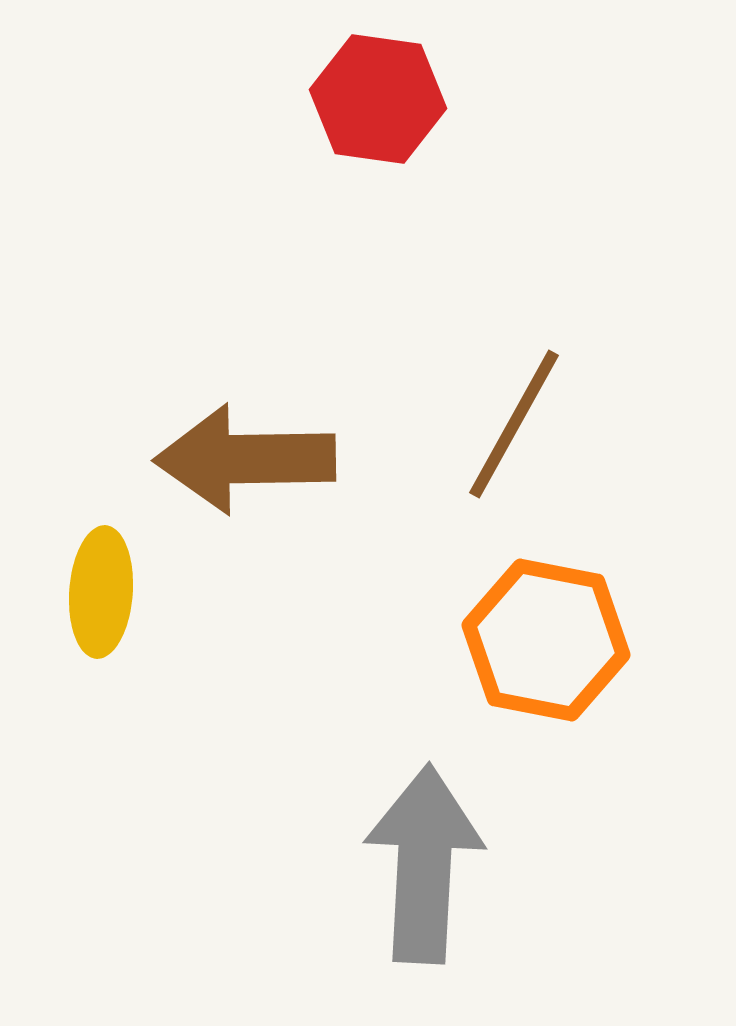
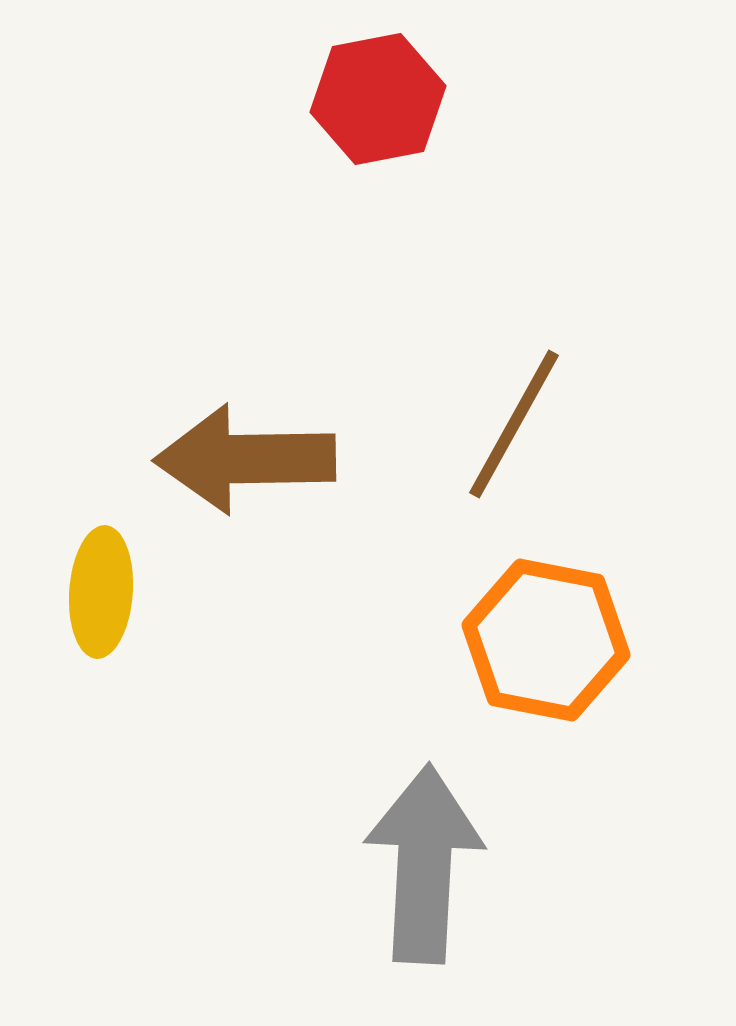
red hexagon: rotated 19 degrees counterclockwise
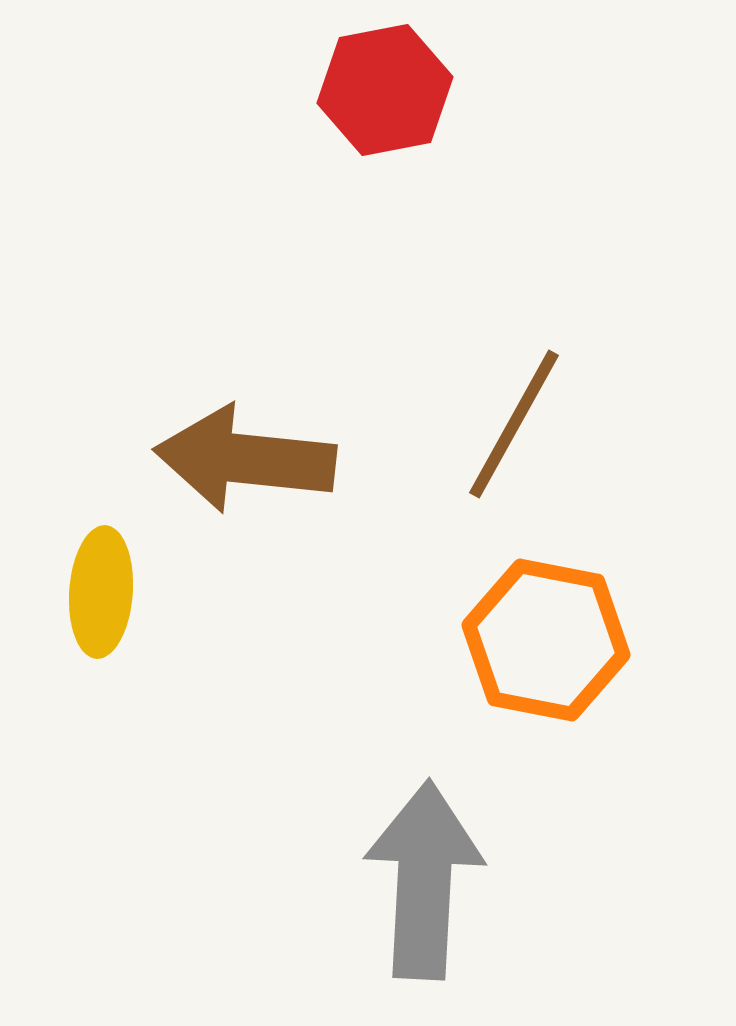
red hexagon: moved 7 px right, 9 px up
brown arrow: rotated 7 degrees clockwise
gray arrow: moved 16 px down
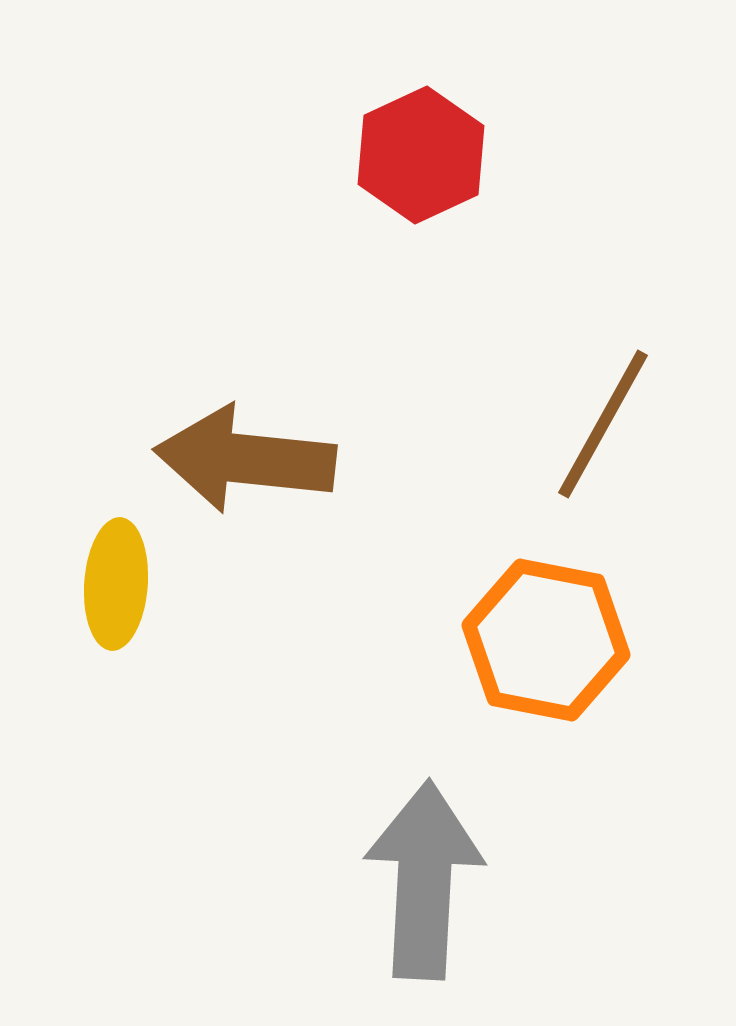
red hexagon: moved 36 px right, 65 px down; rotated 14 degrees counterclockwise
brown line: moved 89 px right
yellow ellipse: moved 15 px right, 8 px up
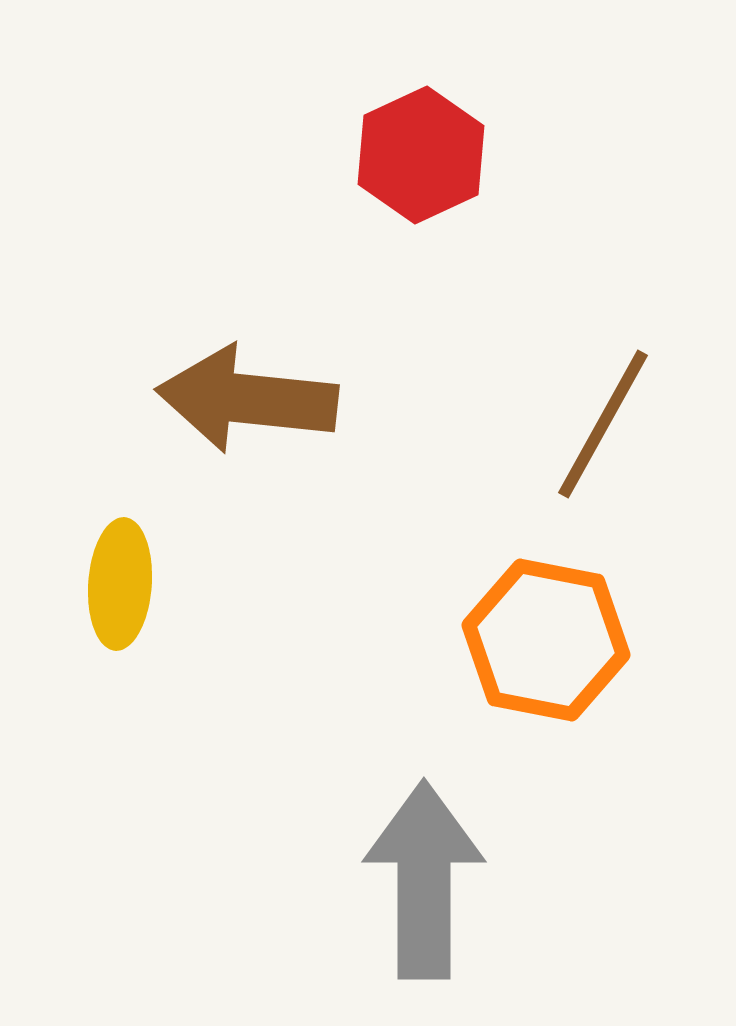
brown arrow: moved 2 px right, 60 px up
yellow ellipse: moved 4 px right
gray arrow: rotated 3 degrees counterclockwise
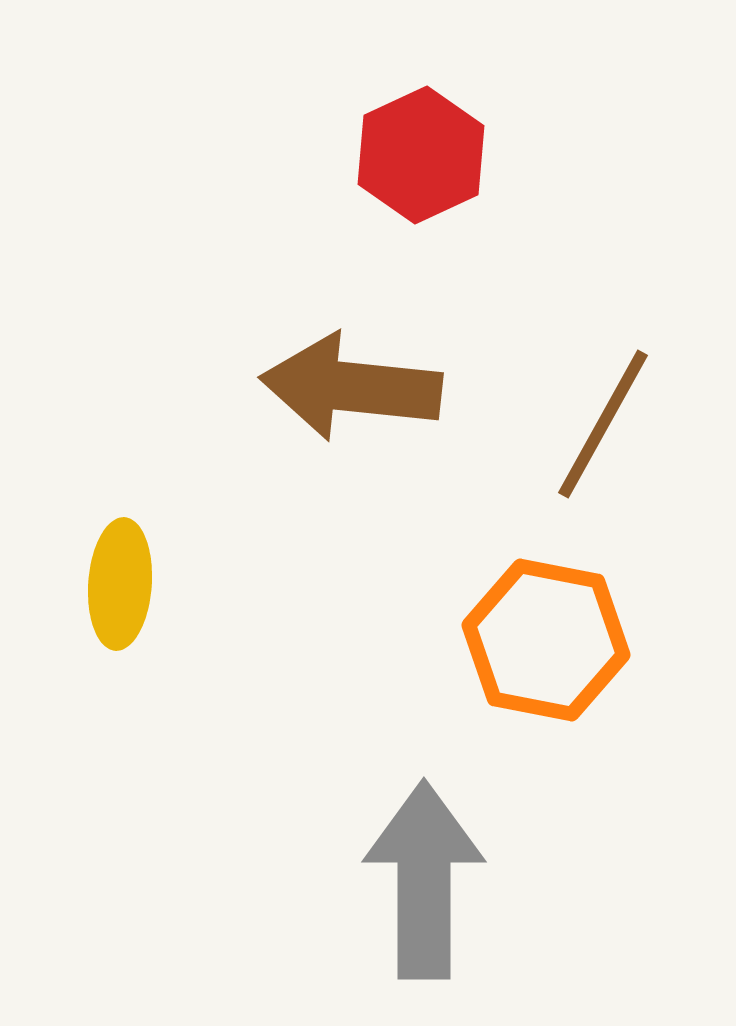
brown arrow: moved 104 px right, 12 px up
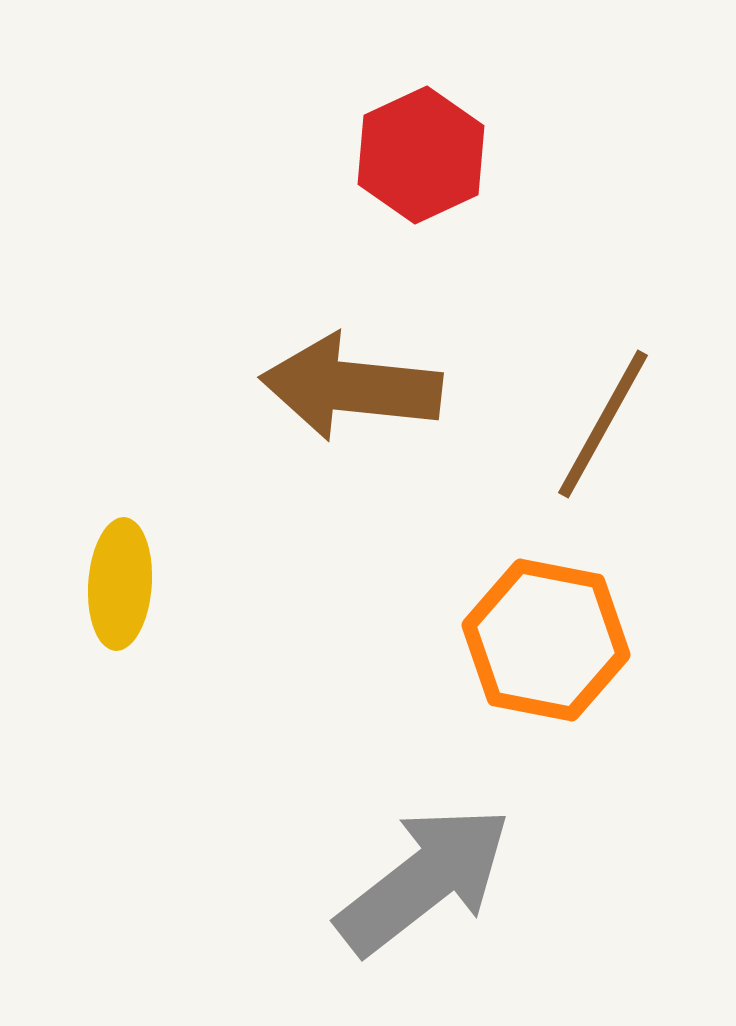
gray arrow: rotated 52 degrees clockwise
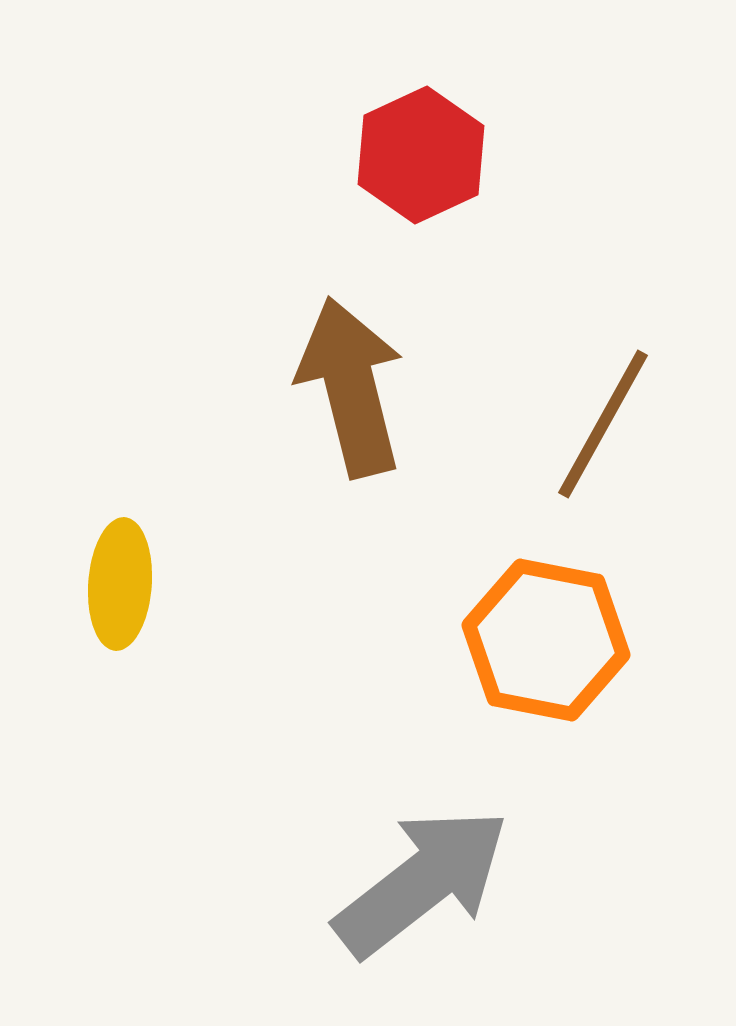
brown arrow: rotated 70 degrees clockwise
gray arrow: moved 2 px left, 2 px down
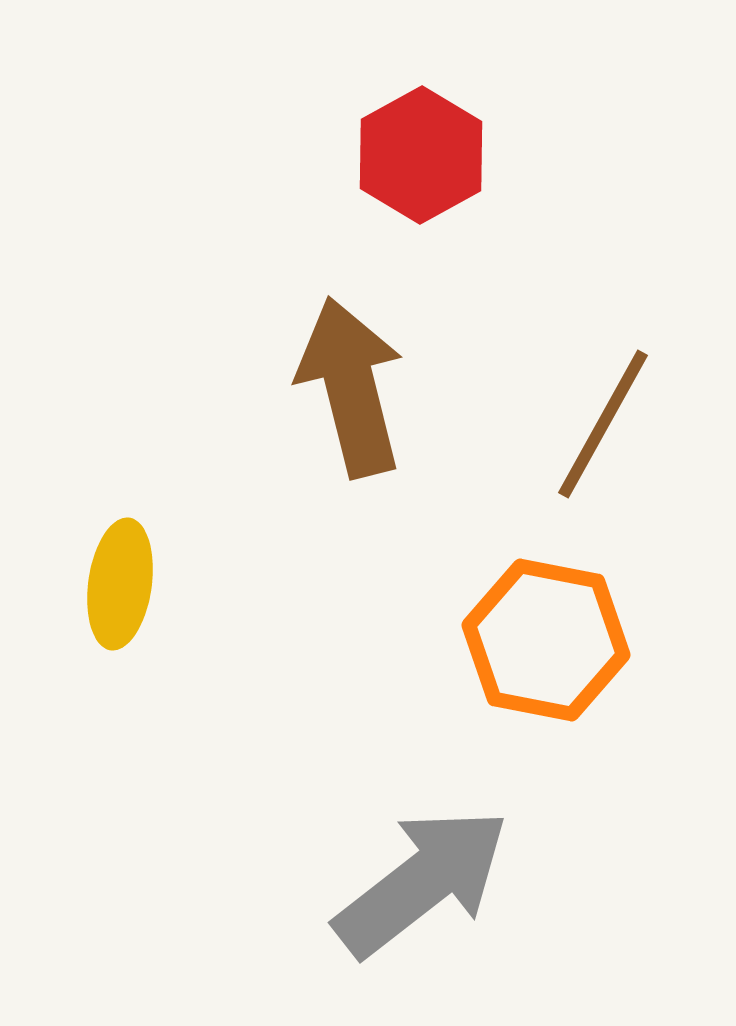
red hexagon: rotated 4 degrees counterclockwise
yellow ellipse: rotated 4 degrees clockwise
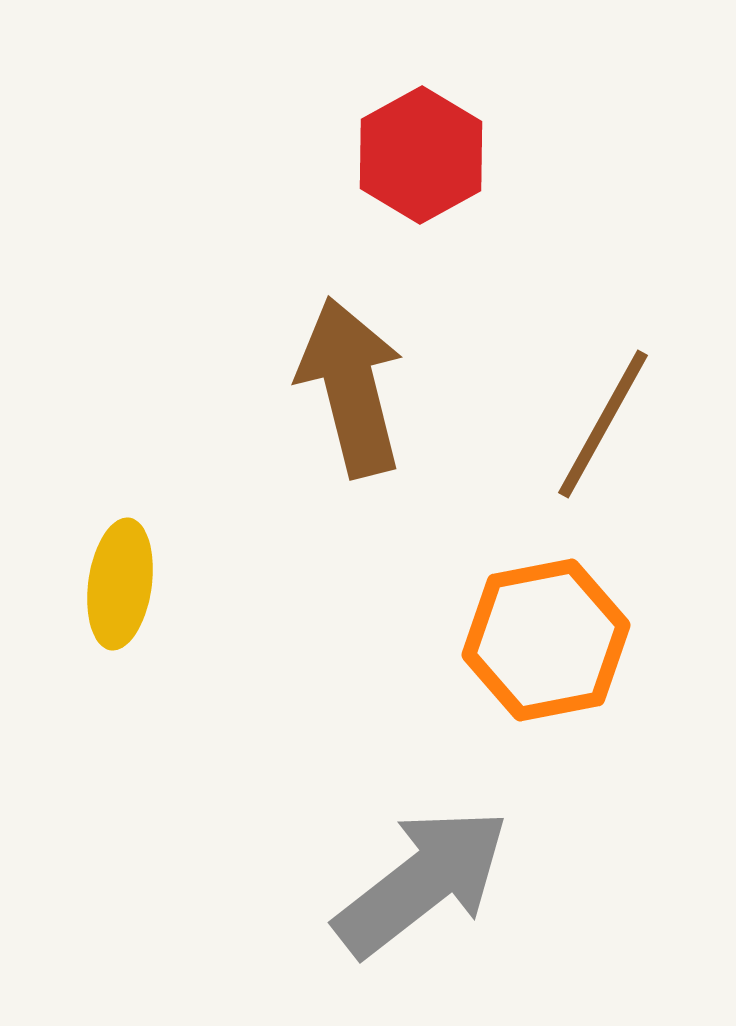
orange hexagon: rotated 22 degrees counterclockwise
